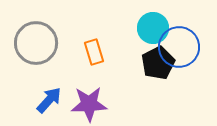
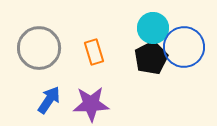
gray circle: moved 3 px right, 5 px down
blue circle: moved 5 px right
black pentagon: moved 7 px left, 5 px up
blue arrow: rotated 8 degrees counterclockwise
purple star: moved 2 px right
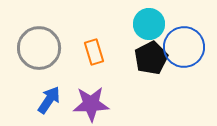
cyan circle: moved 4 px left, 4 px up
